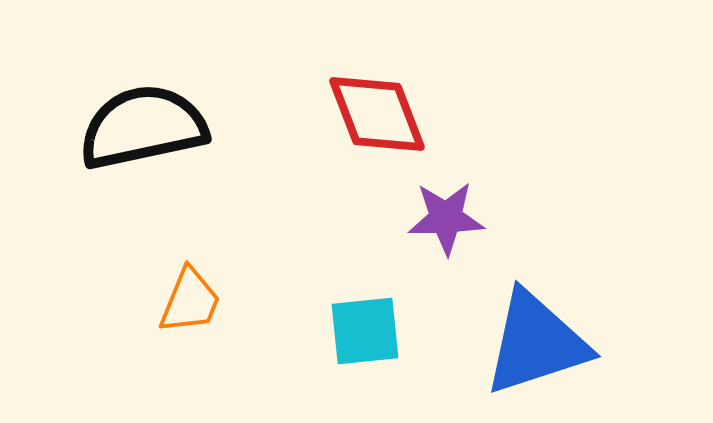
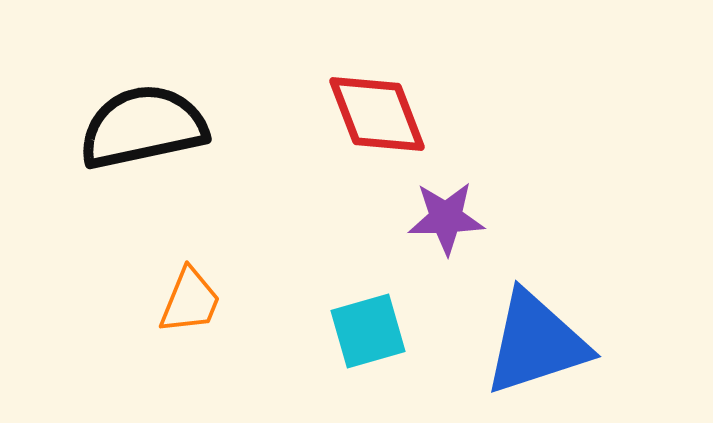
cyan square: moved 3 px right; rotated 10 degrees counterclockwise
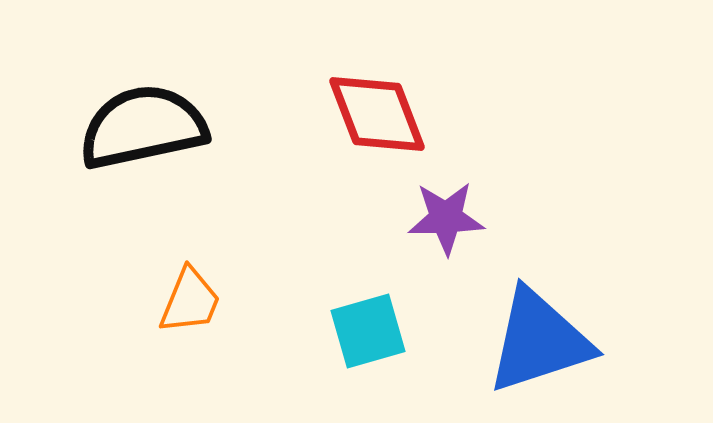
blue triangle: moved 3 px right, 2 px up
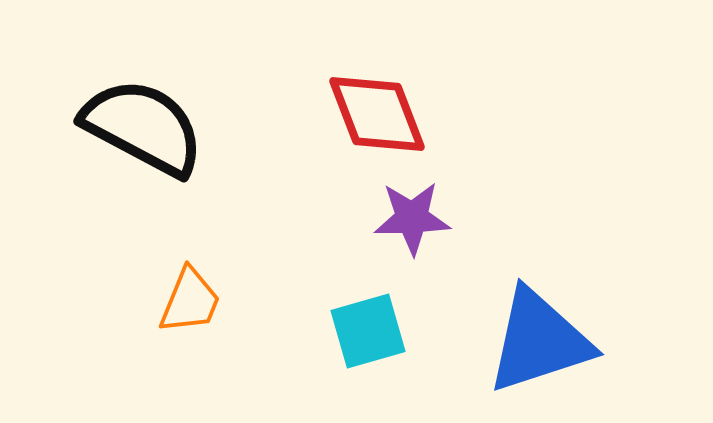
black semicircle: rotated 40 degrees clockwise
purple star: moved 34 px left
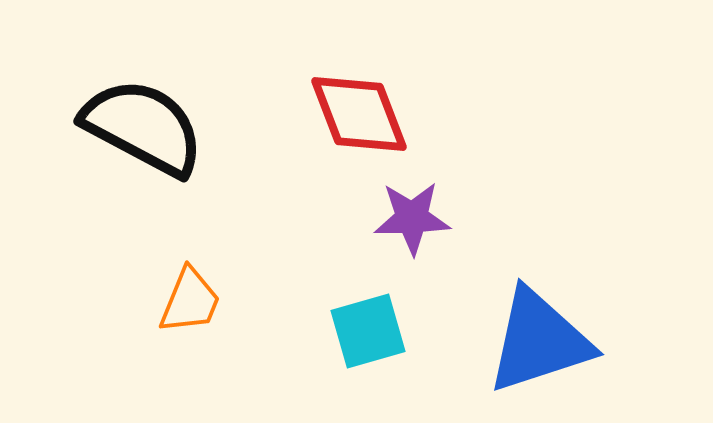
red diamond: moved 18 px left
